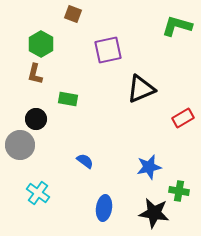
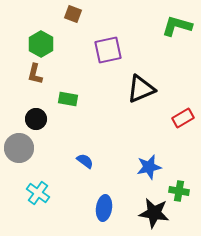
gray circle: moved 1 px left, 3 px down
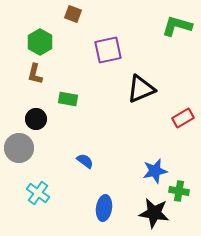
green hexagon: moved 1 px left, 2 px up
blue star: moved 6 px right, 4 px down
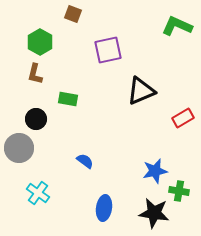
green L-shape: rotated 8 degrees clockwise
black triangle: moved 2 px down
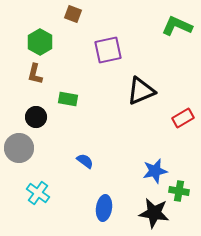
black circle: moved 2 px up
